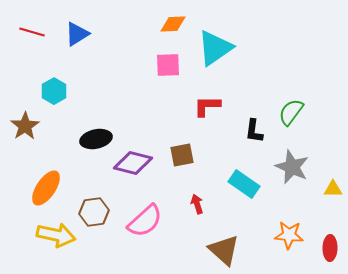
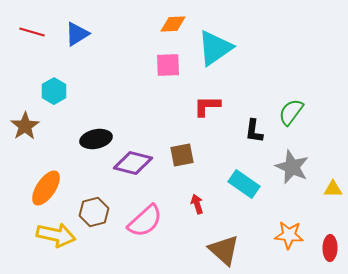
brown hexagon: rotated 8 degrees counterclockwise
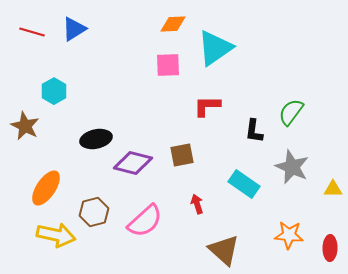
blue triangle: moved 3 px left, 5 px up
brown star: rotated 12 degrees counterclockwise
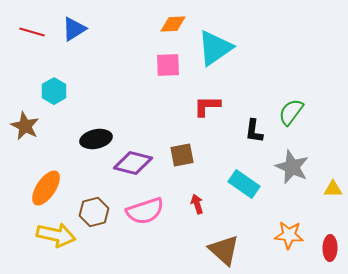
pink semicircle: moved 10 px up; rotated 24 degrees clockwise
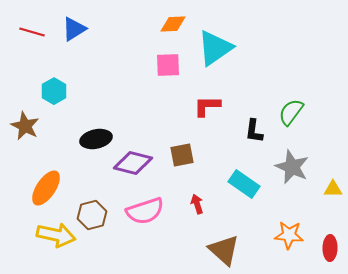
brown hexagon: moved 2 px left, 3 px down
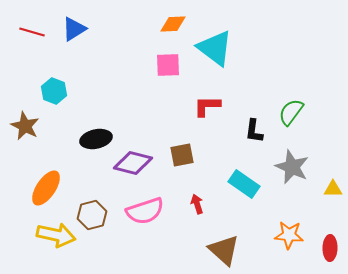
cyan triangle: rotated 48 degrees counterclockwise
cyan hexagon: rotated 10 degrees counterclockwise
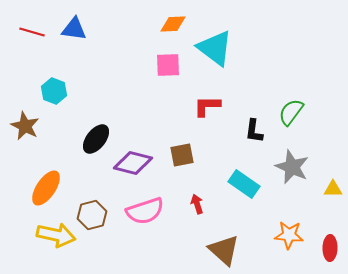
blue triangle: rotated 40 degrees clockwise
black ellipse: rotated 40 degrees counterclockwise
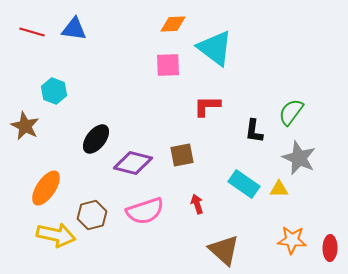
gray star: moved 7 px right, 9 px up
yellow triangle: moved 54 px left
orange star: moved 3 px right, 5 px down
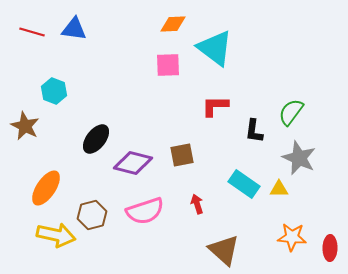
red L-shape: moved 8 px right
orange star: moved 3 px up
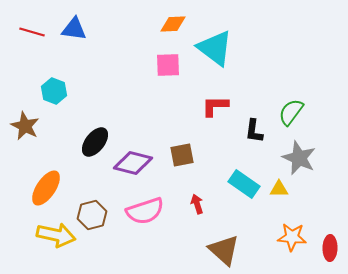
black ellipse: moved 1 px left, 3 px down
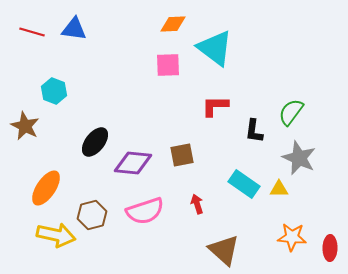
purple diamond: rotated 9 degrees counterclockwise
